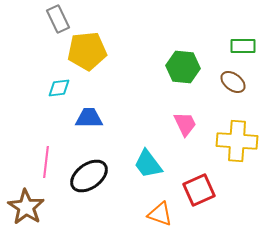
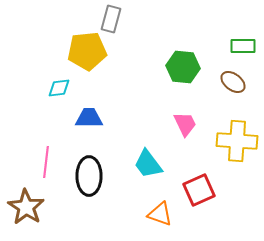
gray rectangle: moved 53 px right; rotated 40 degrees clockwise
black ellipse: rotated 54 degrees counterclockwise
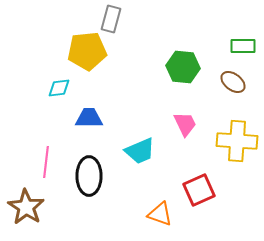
cyan trapezoid: moved 8 px left, 13 px up; rotated 76 degrees counterclockwise
